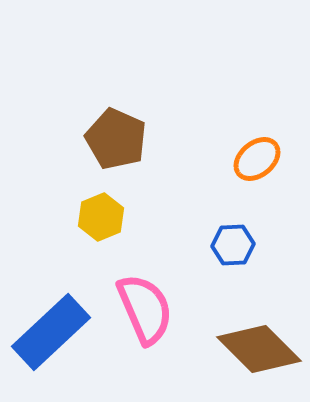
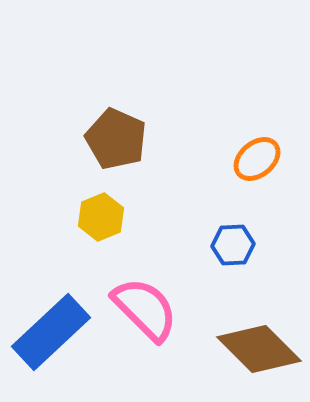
pink semicircle: rotated 22 degrees counterclockwise
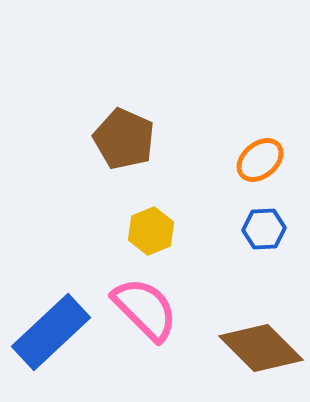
brown pentagon: moved 8 px right
orange ellipse: moved 3 px right, 1 px down
yellow hexagon: moved 50 px right, 14 px down
blue hexagon: moved 31 px right, 16 px up
brown diamond: moved 2 px right, 1 px up
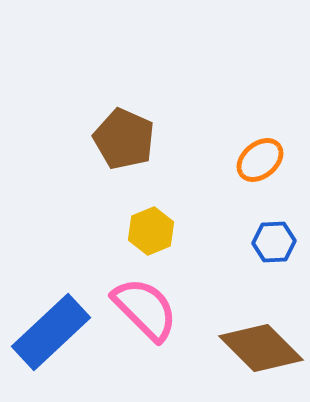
blue hexagon: moved 10 px right, 13 px down
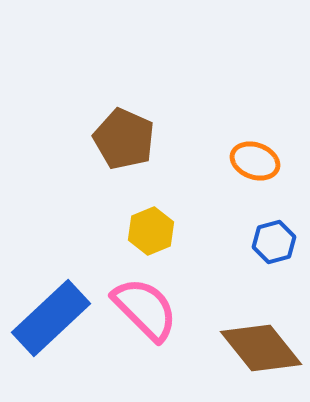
orange ellipse: moved 5 px left, 1 px down; rotated 60 degrees clockwise
blue hexagon: rotated 12 degrees counterclockwise
blue rectangle: moved 14 px up
brown diamond: rotated 6 degrees clockwise
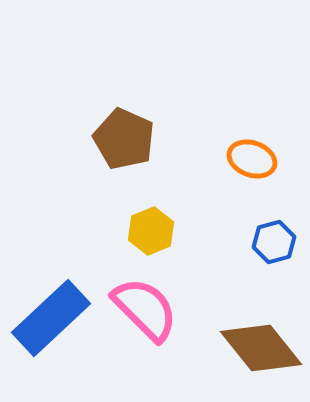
orange ellipse: moved 3 px left, 2 px up
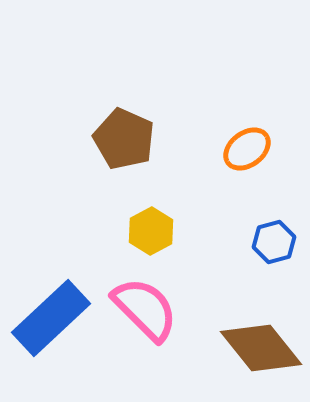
orange ellipse: moved 5 px left, 10 px up; rotated 57 degrees counterclockwise
yellow hexagon: rotated 6 degrees counterclockwise
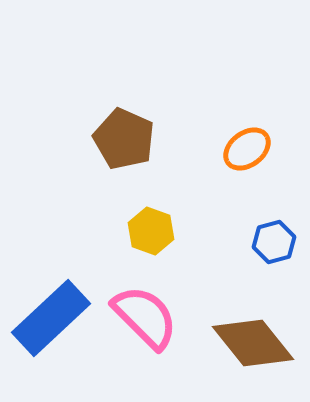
yellow hexagon: rotated 12 degrees counterclockwise
pink semicircle: moved 8 px down
brown diamond: moved 8 px left, 5 px up
